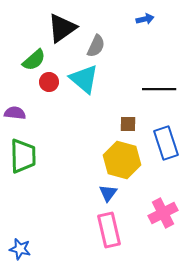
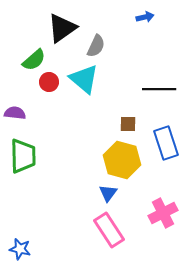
blue arrow: moved 2 px up
pink rectangle: rotated 20 degrees counterclockwise
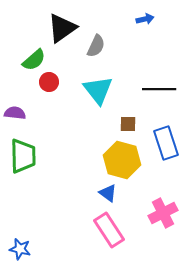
blue arrow: moved 2 px down
cyan triangle: moved 14 px right, 11 px down; rotated 12 degrees clockwise
blue triangle: rotated 30 degrees counterclockwise
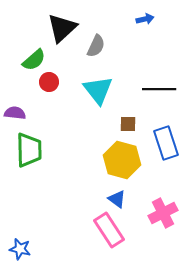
black triangle: rotated 8 degrees counterclockwise
green trapezoid: moved 6 px right, 6 px up
blue triangle: moved 9 px right, 6 px down
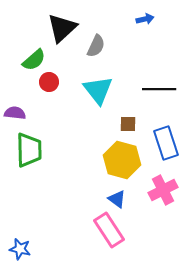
pink cross: moved 23 px up
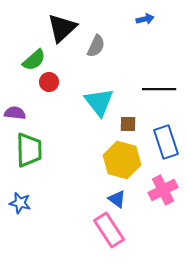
cyan triangle: moved 1 px right, 12 px down
blue rectangle: moved 1 px up
blue star: moved 46 px up
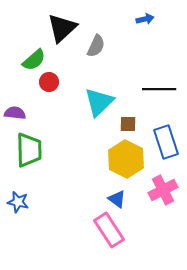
cyan triangle: rotated 24 degrees clockwise
yellow hexagon: moved 4 px right, 1 px up; rotated 12 degrees clockwise
blue star: moved 2 px left, 1 px up
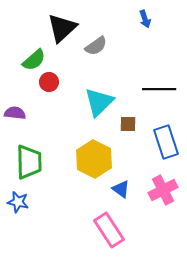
blue arrow: rotated 84 degrees clockwise
gray semicircle: rotated 30 degrees clockwise
green trapezoid: moved 12 px down
yellow hexagon: moved 32 px left
blue triangle: moved 4 px right, 10 px up
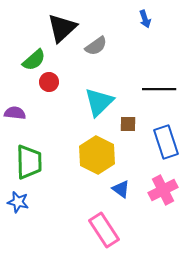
yellow hexagon: moved 3 px right, 4 px up
pink rectangle: moved 5 px left
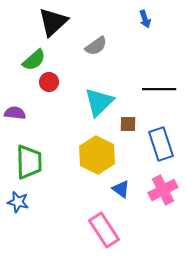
black triangle: moved 9 px left, 6 px up
blue rectangle: moved 5 px left, 2 px down
